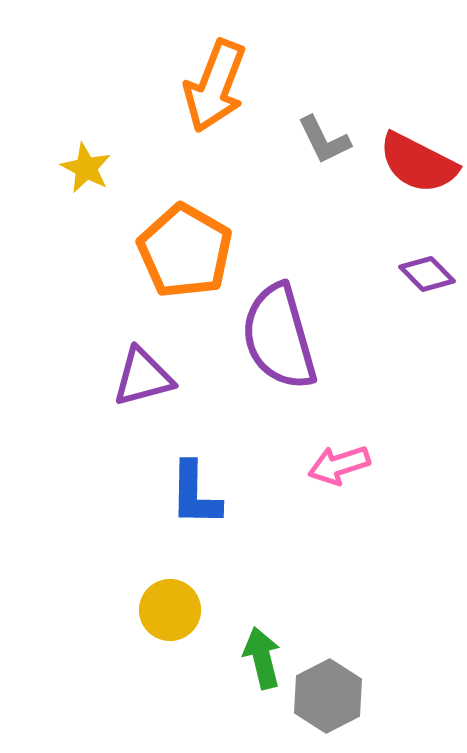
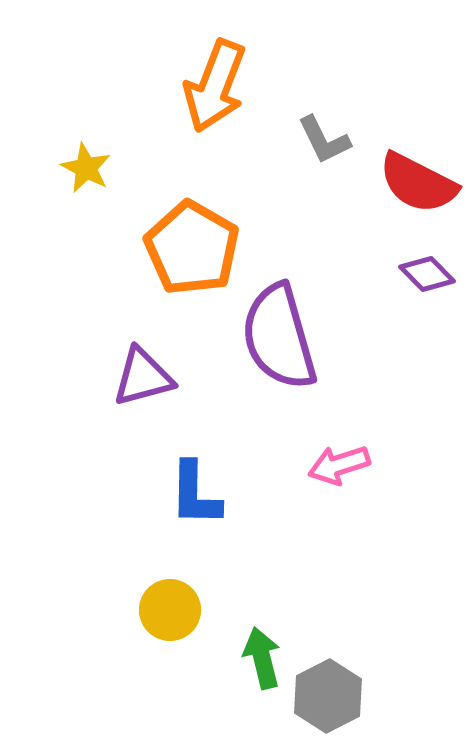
red semicircle: moved 20 px down
orange pentagon: moved 7 px right, 3 px up
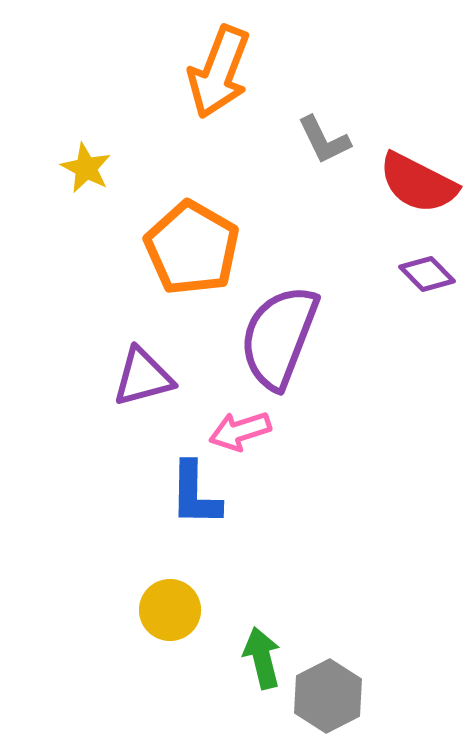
orange arrow: moved 4 px right, 14 px up
purple semicircle: rotated 37 degrees clockwise
pink arrow: moved 99 px left, 34 px up
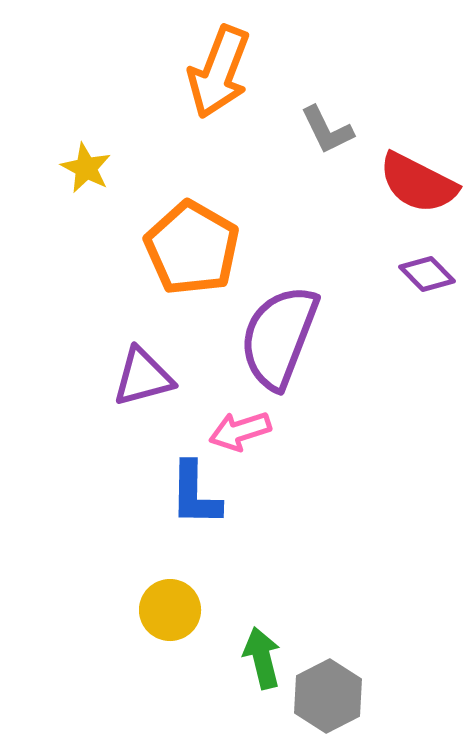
gray L-shape: moved 3 px right, 10 px up
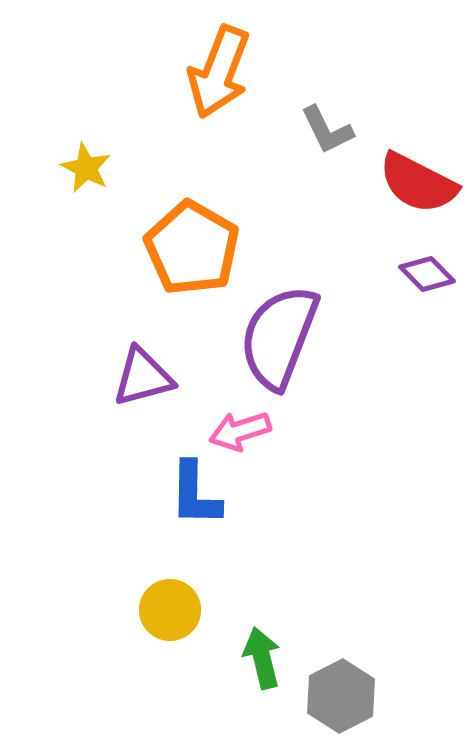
gray hexagon: moved 13 px right
